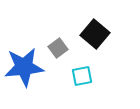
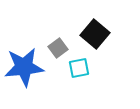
cyan square: moved 3 px left, 8 px up
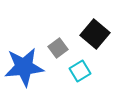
cyan square: moved 1 px right, 3 px down; rotated 20 degrees counterclockwise
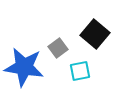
blue star: rotated 15 degrees clockwise
cyan square: rotated 20 degrees clockwise
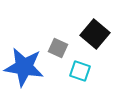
gray square: rotated 30 degrees counterclockwise
cyan square: rotated 30 degrees clockwise
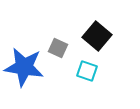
black square: moved 2 px right, 2 px down
cyan square: moved 7 px right
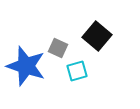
blue star: moved 2 px right, 1 px up; rotated 9 degrees clockwise
cyan square: moved 10 px left; rotated 35 degrees counterclockwise
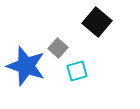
black square: moved 14 px up
gray square: rotated 18 degrees clockwise
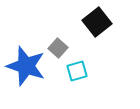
black square: rotated 12 degrees clockwise
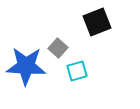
black square: rotated 16 degrees clockwise
blue star: rotated 15 degrees counterclockwise
